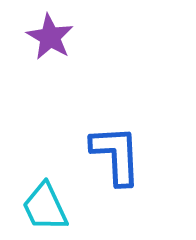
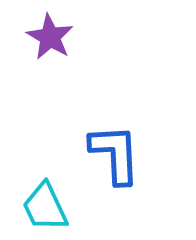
blue L-shape: moved 1 px left, 1 px up
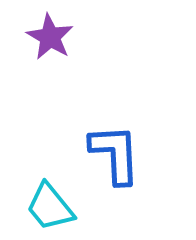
cyan trapezoid: moved 5 px right; rotated 14 degrees counterclockwise
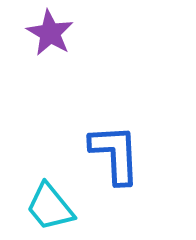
purple star: moved 4 px up
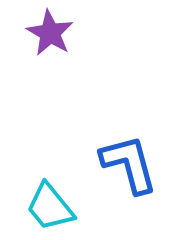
blue L-shape: moved 14 px right, 10 px down; rotated 12 degrees counterclockwise
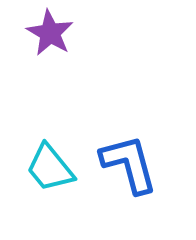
cyan trapezoid: moved 39 px up
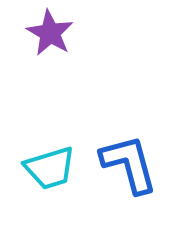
cyan trapezoid: rotated 68 degrees counterclockwise
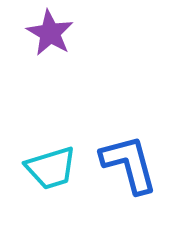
cyan trapezoid: moved 1 px right
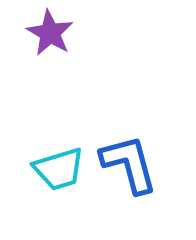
cyan trapezoid: moved 8 px right, 1 px down
